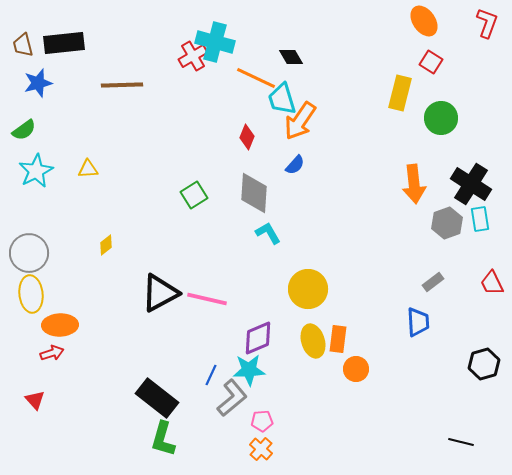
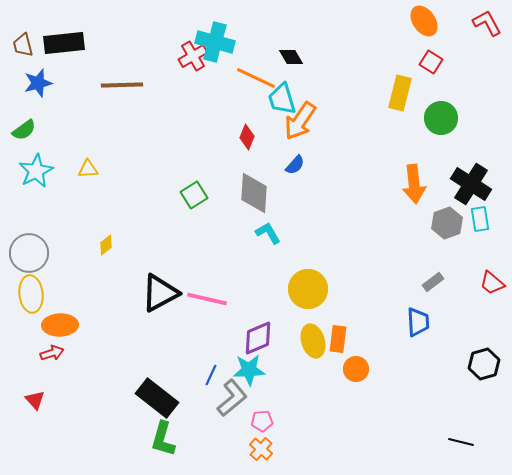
red L-shape at (487, 23): rotated 48 degrees counterclockwise
red trapezoid at (492, 283): rotated 24 degrees counterclockwise
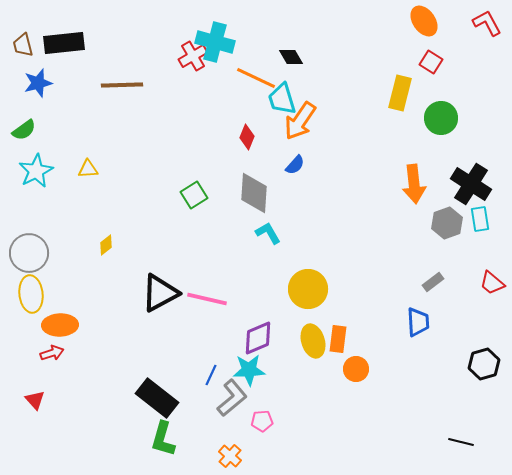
orange cross at (261, 449): moved 31 px left, 7 px down
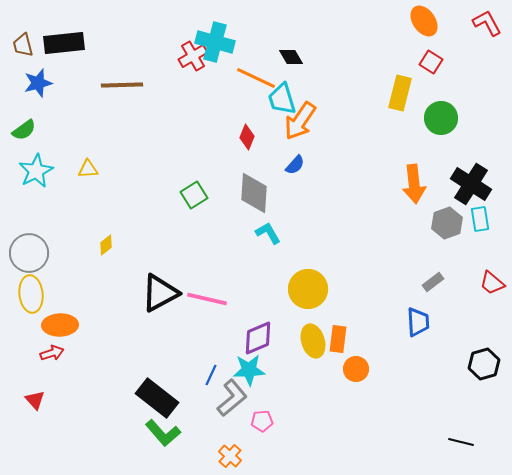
green L-shape at (163, 439): moved 6 px up; rotated 57 degrees counterclockwise
